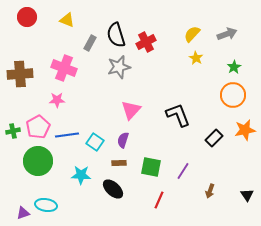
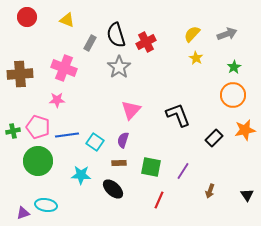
gray star: rotated 20 degrees counterclockwise
pink pentagon: rotated 25 degrees counterclockwise
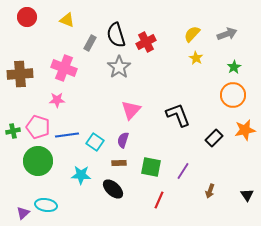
purple triangle: rotated 24 degrees counterclockwise
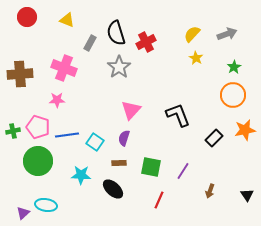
black semicircle: moved 2 px up
purple semicircle: moved 1 px right, 2 px up
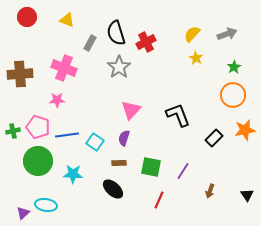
cyan star: moved 8 px left, 1 px up
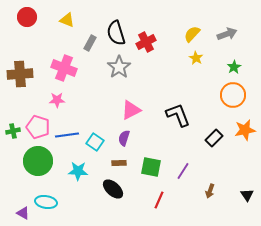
pink triangle: rotated 20 degrees clockwise
cyan star: moved 5 px right, 3 px up
cyan ellipse: moved 3 px up
purple triangle: rotated 48 degrees counterclockwise
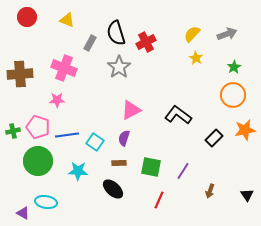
black L-shape: rotated 32 degrees counterclockwise
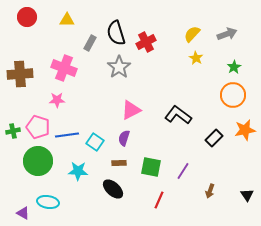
yellow triangle: rotated 21 degrees counterclockwise
cyan ellipse: moved 2 px right
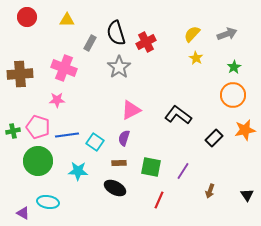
black ellipse: moved 2 px right, 1 px up; rotated 15 degrees counterclockwise
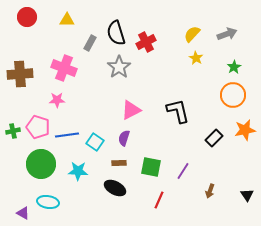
black L-shape: moved 4 px up; rotated 40 degrees clockwise
green circle: moved 3 px right, 3 px down
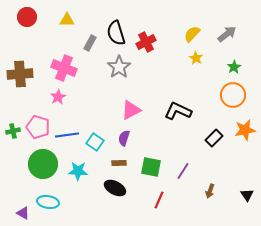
gray arrow: rotated 18 degrees counterclockwise
pink star: moved 1 px right, 3 px up; rotated 28 degrees counterclockwise
black L-shape: rotated 52 degrees counterclockwise
green circle: moved 2 px right
